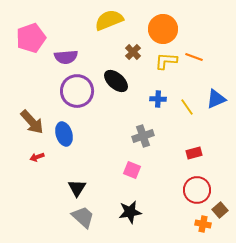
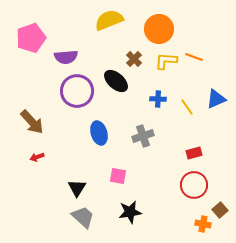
orange circle: moved 4 px left
brown cross: moved 1 px right, 7 px down
blue ellipse: moved 35 px right, 1 px up
pink square: moved 14 px left, 6 px down; rotated 12 degrees counterclockwise
red circle: moved 3 px left, 5 px up
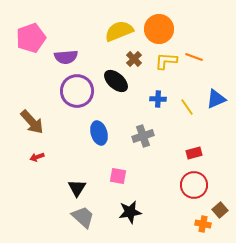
yellow semicircle: moved 10 px right, 11 px down
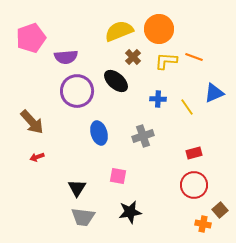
brown cross: moved 1 px left, 2 px up
blue triangle: moved 2 px left, 6 px up
gray trapezoid: rotated 145 degrees clockwise
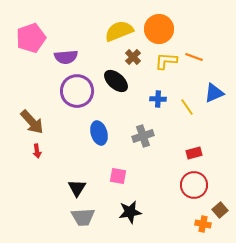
red arrow: moved 6 px up; rotated 80 degrees counterclockwise
gray trapezoid: rotated 10 degrees counterclockwise
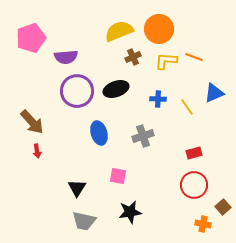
brown cross: rotated 21 degrees clockwise
black ellipse: moved 8 px down; rotated 60 degrees counterclockwise
brown square: moved 3 px right, 3 px up
gray trapezoid: moved 1 px right, 4 px down; rotated 15 degrees clockwise
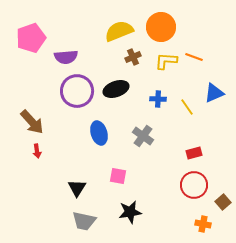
orange circle: moved 2 px right, 2 px up
gray cross: rotated 35 degrees counterclockwise
brown square: moved 5 px up
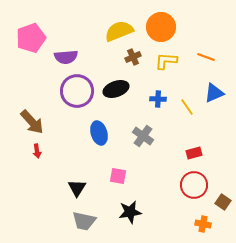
orange line: moved 12 px right
brown square: rotated 14 degrees counterclockwise
